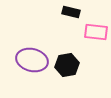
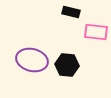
black hexagon: rotated 15 degrees clockwise
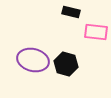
purple ellipse: moved 1 px right
black hexagon: moved 1 px left, 1 px up; rotated 10 degrees clockwise
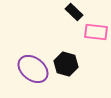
black rectangle: moved 3 px right; rotated 30 degrees clockwise
purple ellipse: moved 9 px down; rotated 24 degrees clockwise
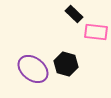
black rectangle: moved 2 px down
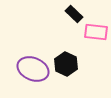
black hexagon: rotated 10 degrees clockwise
purple ellipse: rotated 16 degrees counterclockwise
